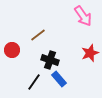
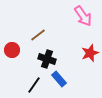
black cross: moved 3 px left, 1 px up
black line: moved 3 px down
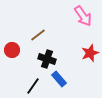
black line: moved 1 px left, 1 px down
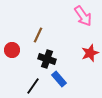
brown line: rotated 28 degrees counterclockwise
